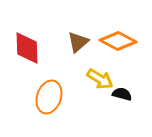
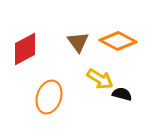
brown triangle: rotated 25 degrees counterclockwise
red diamond: moved 2 px left, 1 px down; rotated 64 degrees clockwise
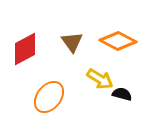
brown triangle: moved 6 px left
orange ellipse: rotated 20 degrees clockwise
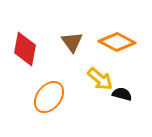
orange diamond: moved 1 px left, 1 px down
red diamond: rotated 52 degrees counterclockwise
yellow arrow: rotated 8 degrees clockwise
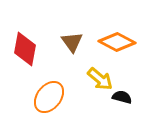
black semicircle: moved 3 px down
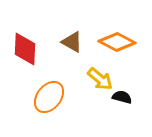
brown triangle: rotated 25 degrees counterclockwise
red diamond: rotated 8 degrees counterclockwise
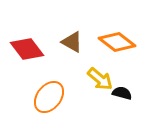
orange diamond: rotated 9 degrees clockwise
red diamond: moved 2 px right; rotated 40 degrees counterclockwise
black semicircle: moved 4 px up
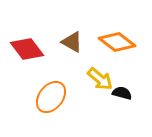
orange ellipse: moved 2 px right
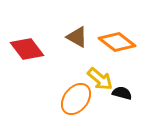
brown triangle: moved 5 px right, 5 px up
orange ellipse: moved 25 px right, 2 px down
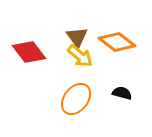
brown triangle: rotated 25 degrees clockwise
red diamond: moved 2 px right, 3 px down
yellow arrow: moved 20 px left, 23 px up
